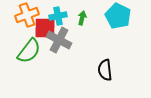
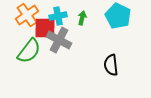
orange cross: rotated 15 degrees counterclockwise
black semicircle: moved 6 px right, 5 px up
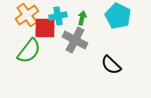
gray cross: moved 16 px right
black semicircle: rotated 40 degrees counterclockwise
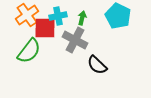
black semicircle: moved 14 px left
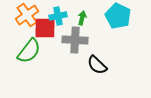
gray cross: rotated 25 degrees counterclockwise
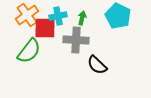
gray cross: moved 1 px right
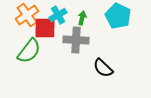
cyan cross: moved 1 px up; rotated 18 degrees counterclockwise
black semicircle: moved 6 px right, 3 px down
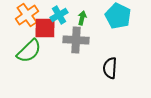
cyan cross: moved 1 px right
green semicircle: rotated 8 degrees clockwise
black semicircle: moved 7 px right; rotated 50 degrees clockwise
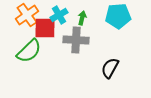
cyan pentagon: rotated 30 degrees counterclockwise
black semicircle: rotated 25 degrees clockwise
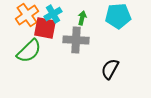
cyan cross: moved 6 px left, 1 px up
red square: rotated 10 degrees clockwise
black semicircle: moved 1 px down
